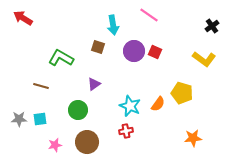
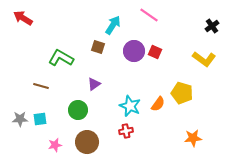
cyan arrow: rotated 138 degrees counterclockwise
gray star: moved 1 px right
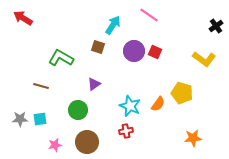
black cross: moved 4 px right
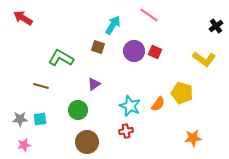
pink star: moved 31 px left
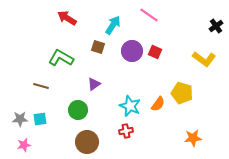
red arrow: moved 44 px right
purple circle: moved 2 px left
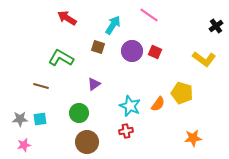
green circle: moved 1 px right, 3 px down
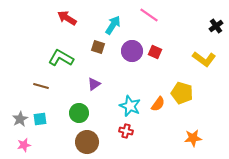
gray star: rotated 28 degrees counterclockwise
red cross: rotated 24 degrees clockwise
